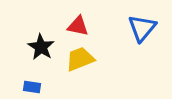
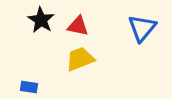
black star: moved 27 px up
blue rectangle: moved 3 px left
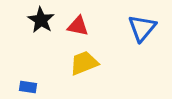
yellow trapezoid: moved 4 px right, 4 px down
blue rectangle: moved 1 px left
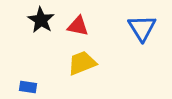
blue triangle: rotated 12 degrees counterclockwise
yellow trapezoid: moved 2 px left
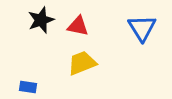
black star: rotated 20 degrees clockwise
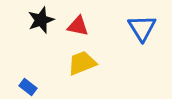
blue rectangle: rotated 30 degrees clockwise
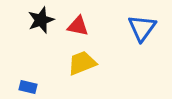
blue triangle: rotated 8 degrees clockwise
blue rectangle: rotated 24 degrees counterclockwise
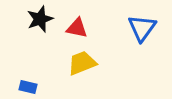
black star: moved 1 px left, 1 px up
red triangle: moved 1 px left, 2 px down
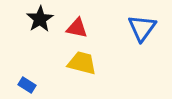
black star: rotated 12 degrees counterclockwise
yellow trapezoid: rotated 36 degrees clockwise
blue rectangle: moved 1 px left, 2 px up; rotated 18 degrees clockwise
